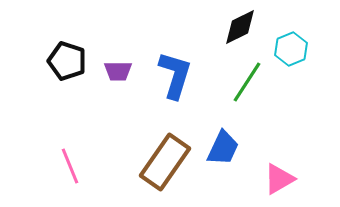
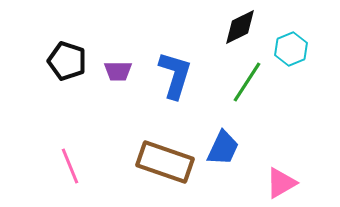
brown rectangle: rotated 74 degrees clockwise
pink triangle: moved 2 px right, 4 px down
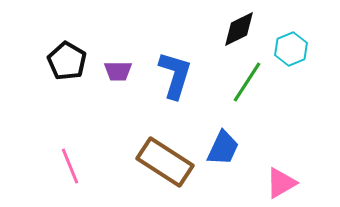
black diamond: moved 1 px left, 2 px down
black pentagon: rotated 12 degrees clockwise
brown rectangle: rotated 14 degrees clockwise
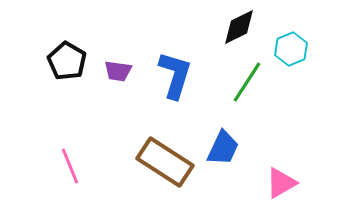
black diamond: moved 2 px up
purple trapezoid: rotated 8 degrees clockwise
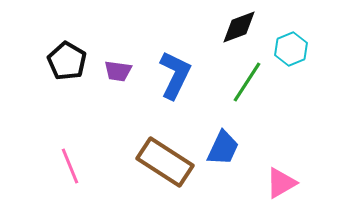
black diamond: rotated 6 degrees clockwise
blue L-shape: rotated 9 degrees clockwise
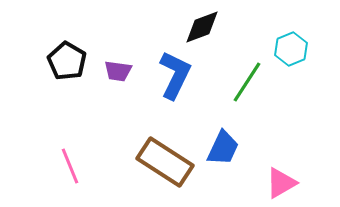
black diamond: moved 37 px left
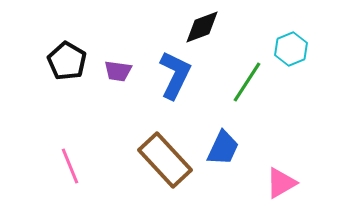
brown rectangle: moved 2 px up; rotated 14 degrees clockwise
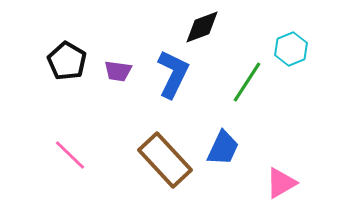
blue L-shape: moved 2 px left, 1 px up
pink line: moved 11 px up; rotated 24 degrees counterclockwise
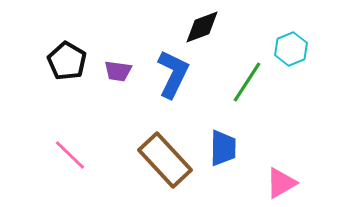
blue trapezoid: rotated 24 degrees counterclockwise
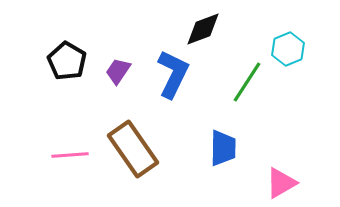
black diamond: moved 1 px right, 2 px down
cyan hexagon: moved 3 px left
purple trapezoid: rotated 116 degrees clockwise
pink line: rotated 48 degrees counterclockwise
brown rectangle: moved 32 px left, 11 px up; rotated 8 degrees clockwise
